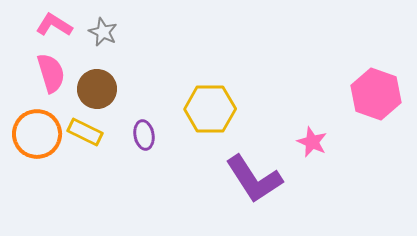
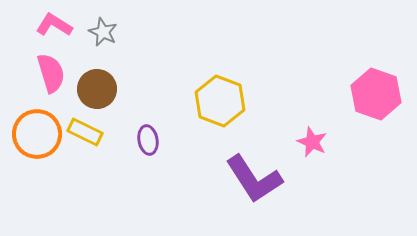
yellow hexagon: moved 10 px right, 8 px up; rotated 21 degrees clockwise
purple ellipse: moved 4 px right, 5 px down
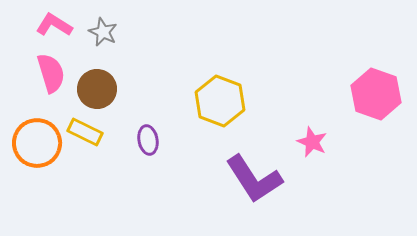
orange circle: moved 9 px down
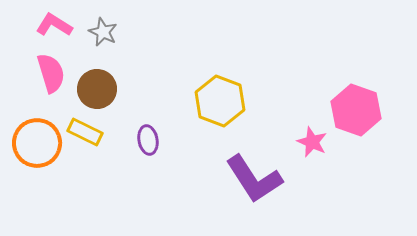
pink hexagon: moved 20 px left, 16 px down
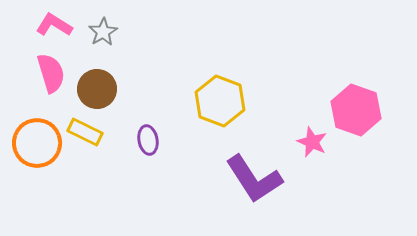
gray star: rotated 16 degrees clockwise
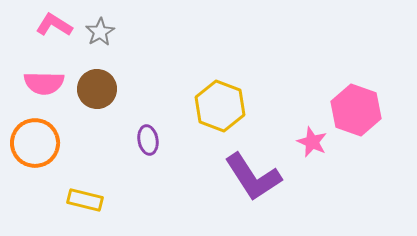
gray star: moved 3 px left
pink semicircle: moved 7 px left, 10 px down; rotated 108 degrees clockwise
yellow hexagon: moved 5 px down
yellow rectangle: moved 68 px down; rotated 12 degrees counterclockwise
orange circle: moved 2 px left
purple L-shape: moved 1 px left, 2 px up
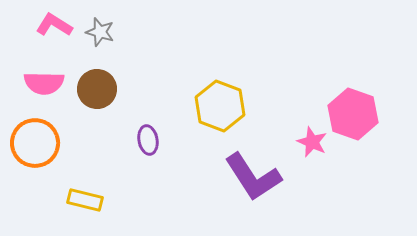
gray star: rotated 24 degrees counterclockwise
pink hexagon: moved 3 px left, 4 px down
